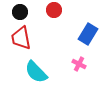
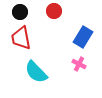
red circle: moved 1 px down
blue rectangle: moved 5 px left, 3 px down
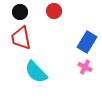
blue rectangle: moved 4 px right, 5 px down
pink cross: moved 6 px right, 3 px down
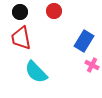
blue rectangle: moved 3 px left, 1 px up
pink cross: moved 7 px right, 2 px up
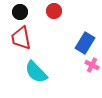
blue rectangle: moved 1 px right, 2 px down
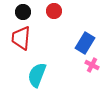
black circle: moved 3 px right
red trapezoid: rotated 15 degrees clockwise
cyan semicircle: moved 1 px right, 3 px down; rotated 65 degrees clockwise
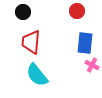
red circle: moved 23 px right
red trapezoid: moved 10 px right, 4 px down
blue rectangle: rotated 25 degrees counterclockwise
cyan semicircle: rotated 60 degrees counterclockwise
